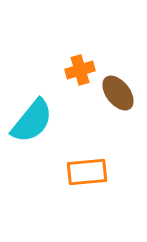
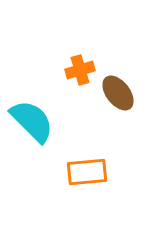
cyan semicircle: rotated 84 degrees counterclockwise
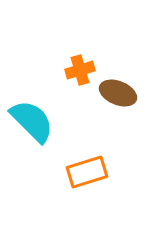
brown ellipse: rotated 30 degrees counterclockwise
orange rectangle: rotated 12 degrees counterclockwise
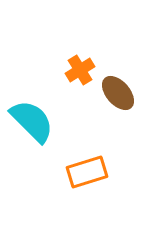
orange cross: rotated 16 degrees counterclockwise
brown ellipse: rotated 27 degrees clockwise
